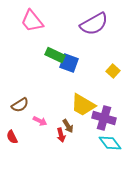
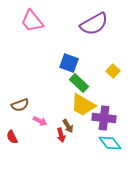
green rectangle: moved 24 px right, 28 px down; rotated 18 degrees clockwise
brown semicircle: rotated 12 degrees clockwise
purple cross: rotated 10 degrees counterclockwise
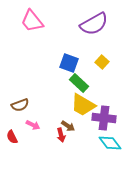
yellow square: moved 11 px left, 9 px up
pink arrow: moved 7 px left, 4 px down
brown arrow: rotated 24 degrees counterclockwise
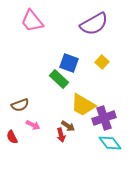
green rectangle: moved 20 px left, 4 px up
purple cross: rotated 25 degrees counterclockwise
